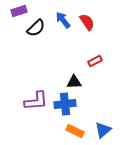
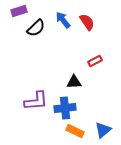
blue cross: moved 4 px down
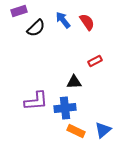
orange rectangle: moved 1 px right
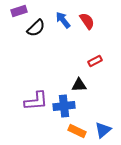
red semicircle: moved 1 px up
black triangle: moved 5 px right, 3 px down
blue cross: moved 1 px left, 2 px up
orange rectangle: moved 1 px right
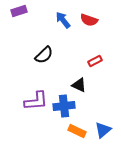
red semicircle: moved 2 px right, 1 px up; rotated 144 degrees clockwise
black semicircle: moved 8 px right, 27 px down
black triangle: rotated 28 degrees clockwise
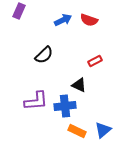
purple rectangle: rotated 49 degrees counterclockwise
blue arrow: rotated 102 degrees clockwise
blue cross: moved 1 px right
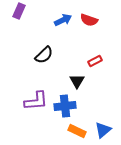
black triangle: moved 2 px left, 4 px up; rotated 35 degrees clockwise
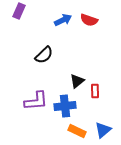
red rectangle: moved 30 px down; rotated 64 degrees counterclockwise
black triangle: rotated 21 degrees clockwise
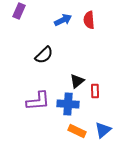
red semicircle: rotated 66 degrees clockwise
purple L-shape: moved 2 px right
blue cross: moved 3 px right, 2 px up; rotated 10 degrees clockwise
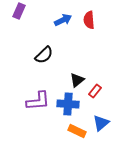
black triangle: moved 1 px up
red rectangle: rotated 40 degrees clockwise
blue triangle: moved 2 px left, 7 px up
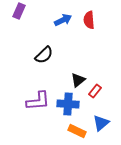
black triangle: moved 1 px right
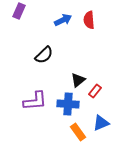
purple L-shape: moved 3 px left
blue triangle: rotated 18 degrees clockwise
orange rectangle: moved 1 px right, 1 px down; rotated 30 degrees clockwise
